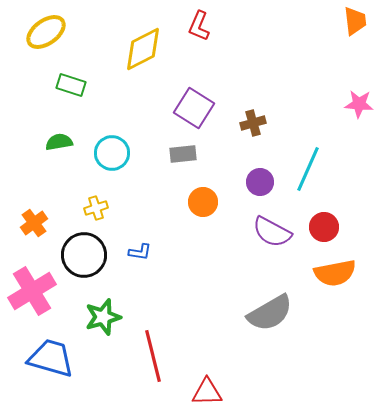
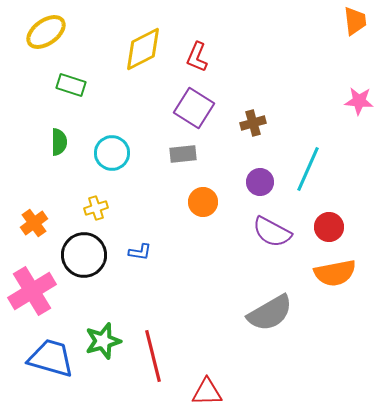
red L-shape: moved 2 px left, 31 px down
pink star: moved 3 px up
green semicircle: rotated 100 degrees clockwise
red circle: moved 5 px right
green star: moved 24 px down
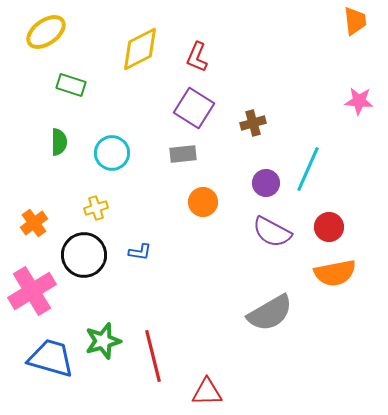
yellow diamond: moved 3 px left
purple circle: moved 6 px right, 1 px down
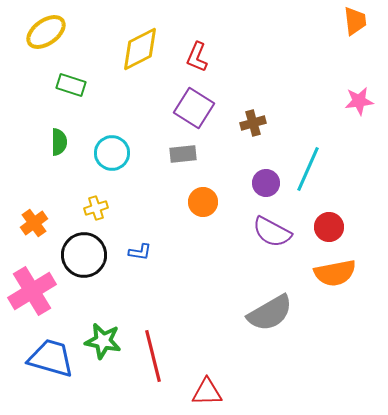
pink star: rotated 12 degrees counterclockwise
green star: rotated 27 degrees clockwise
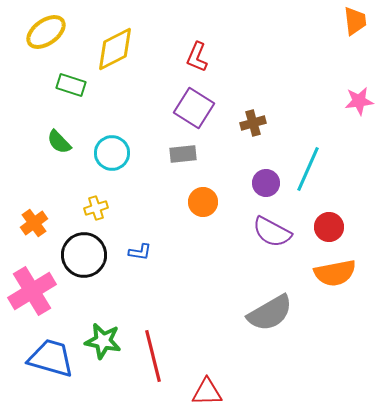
yellow diamond: moved 25 px left
green semicircle: rotated 136 degrees clockwise
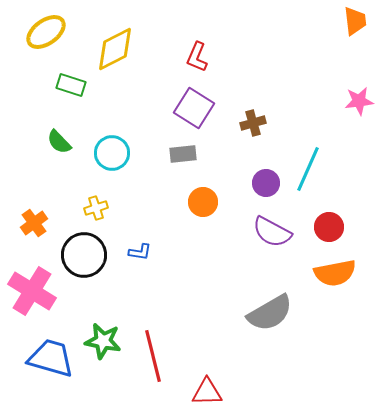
pink cross: rotated 27 degrees counterclockwise
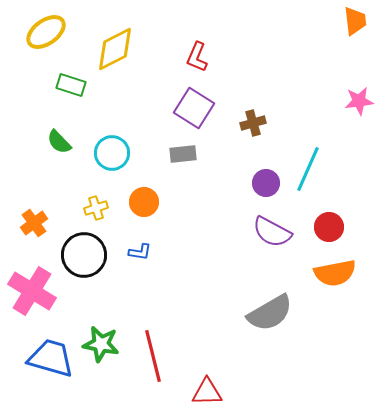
orange circle: moved 59 px left
green star: moved 2 px left, 3 px down
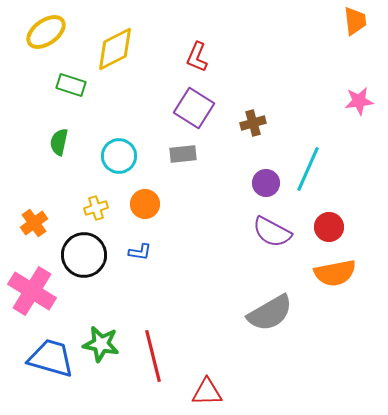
green semicircle: rotated 56 degrees clockwise
cyan circle: moved 7 px right, 3 px down
orange circle: moved 1 px right, 2 px down
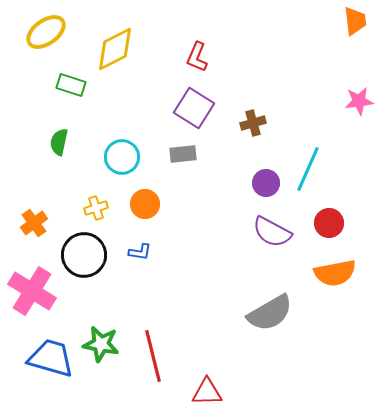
cyan circle: moved 3 px right, 1 px down
red circle: moved 4 px up
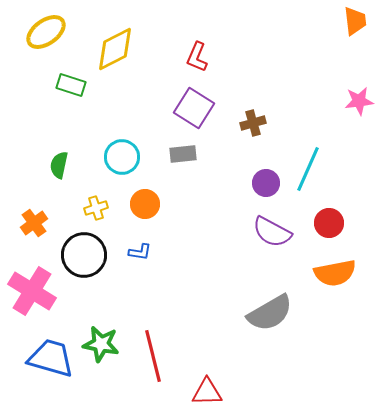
green semicircle: moved 23 px down
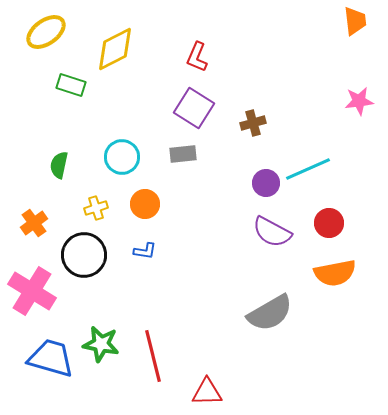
cyan line: rotated 42 degrees clockwise
blue L-shape: moved 5 px right, 1 px up
